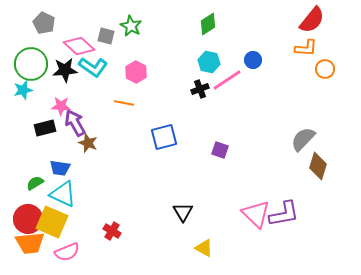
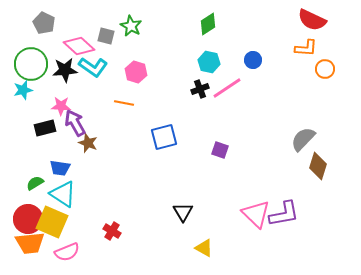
red semicircle: rotated 76 degrees clockwise
pink hexagon: rotated 10 degrees counterclockwise
pink line: moved 8 px down
cyan triangle: rotated 8 degrees clockwise
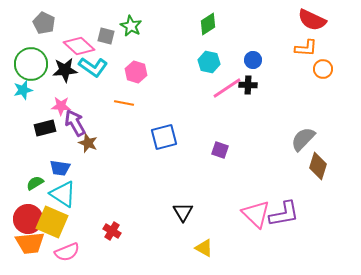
orange circle: moved 2 px left
black cross: moved 48 px right, 4 px up; rotated 24 degrees clockwise
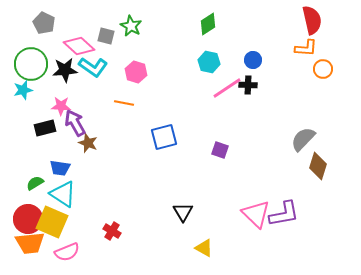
red semicircle: rotated 128 degrees counterclockwise
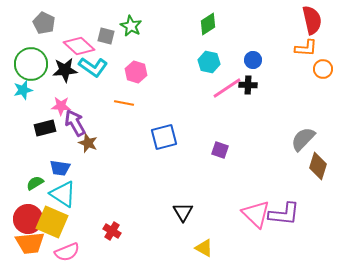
purple L-shape: rotated 16 degrees clockwise
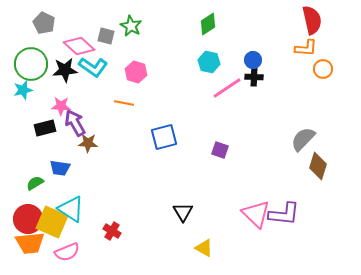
black cross: moved 6 px right, 8 px up
brown star: rotated 18 degrees counterclockwise
cyan triangle: moved 8 px right, 15 px down
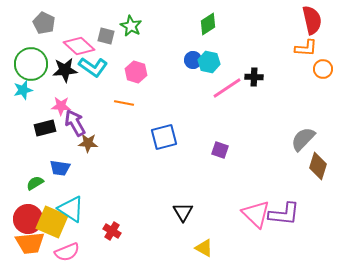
blue circle: moved 60 px left
